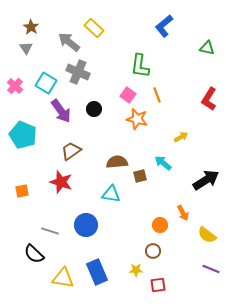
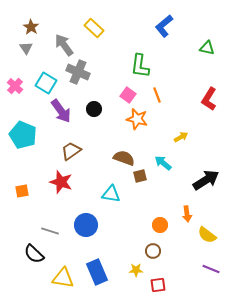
gray arrow: moved 5 px left, 3 px down; rotated 15 degrees clockwise
brown semicircle: moved 7 px right, 4 px up; rotated 25 degrees clockwise
orange arrow: moved 4 px right, 1 px down; rotated 21 degrees clockwise
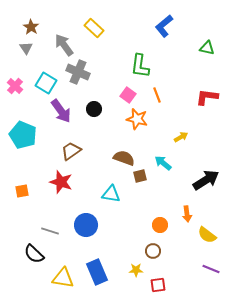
red L-shape: moved 2 px left, 2 px up; rotated 65 degrees clockwise
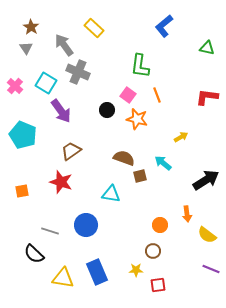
black circle: moved 13 px right, 1 px down
